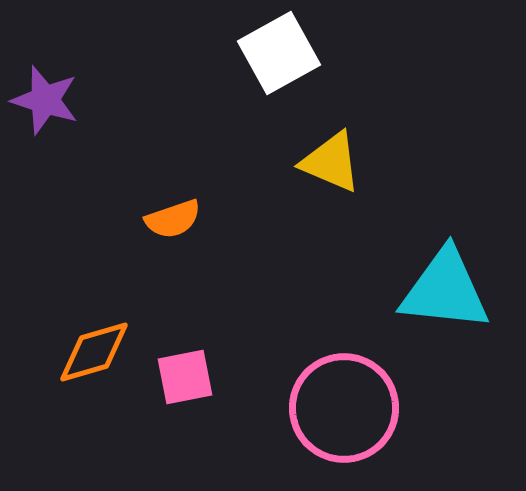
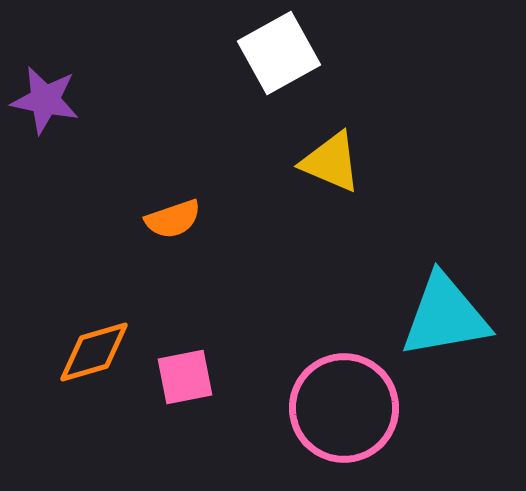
purple star: rotated 6 degrees counterclockwise
cyan triangle: moved 26 px down; rotated 16 degrees counterclockwise
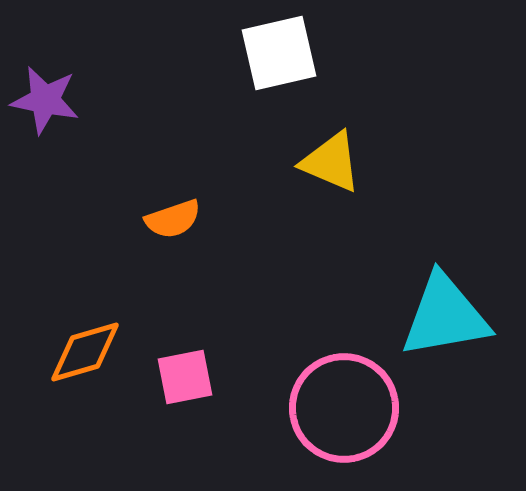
white square: rotated 16 degrees clockwise
orange diamond: moved 9 px left
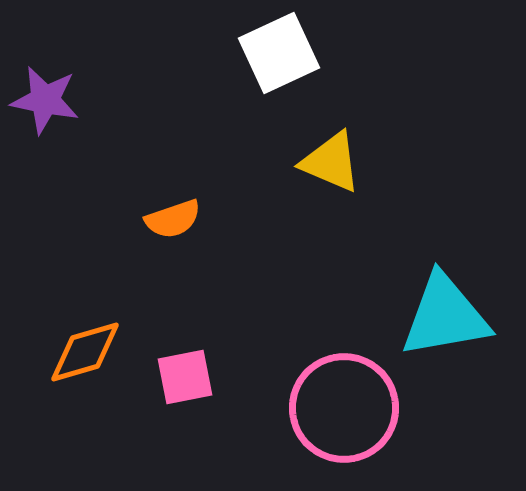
white square: rotated 12 degrees counterclockwise
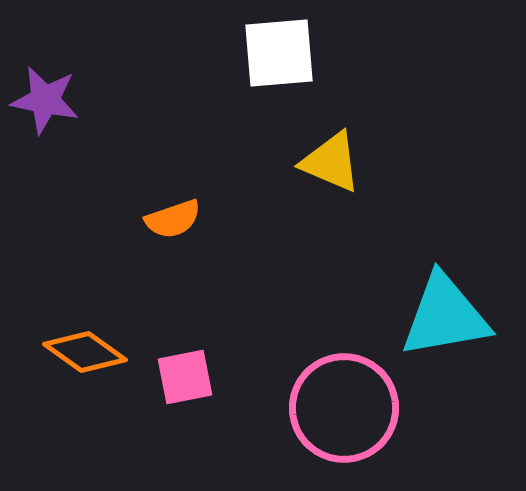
white square: rotated 20 degrees clockwise
orange diamond: rotated 52 degrees clockwise
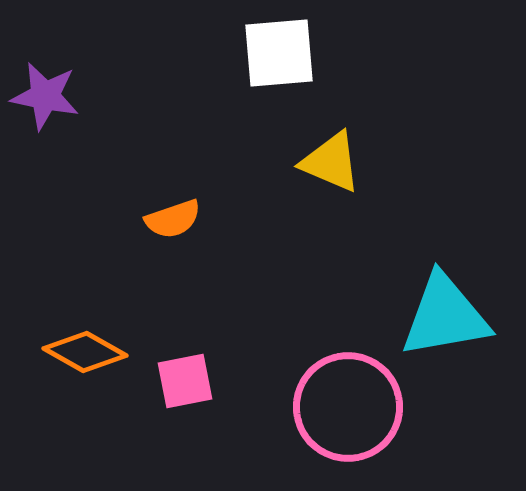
purple star: moved 4 px up
orange diamond: rotated 6 degrees counterclockwise
pink square: moved 4 px down
pink circle: moved 4 px right, 1 px up
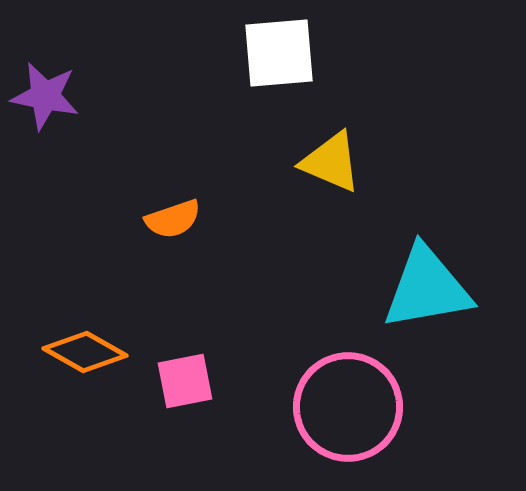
cyan triangle: moved 18 px left, 28 px up
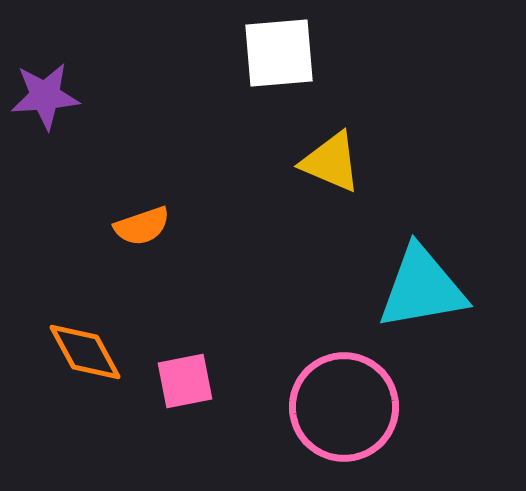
purple star: rotated 16 degrees counterclockwise
orange semicircle: moved 31 px left, 7 px down
cyan triangle: moved 5 px left
orange diamond: rotated 32 degrees clockwise
pink circle: moved 4 px left
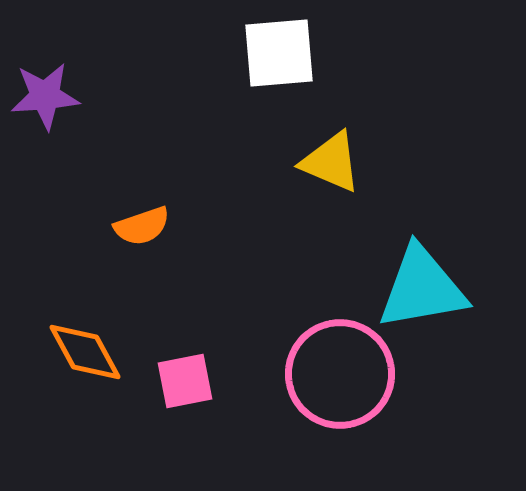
pink circle: moved 4 px left, 33 px up
